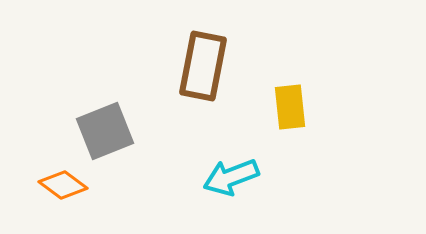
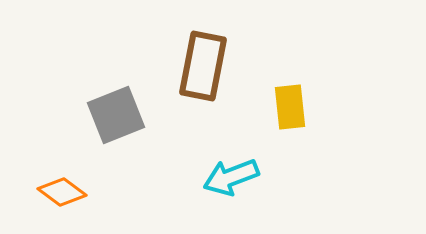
gray square: moved 11 px right, 16 px up
orange diamond: moved 1 px left, 7 px down
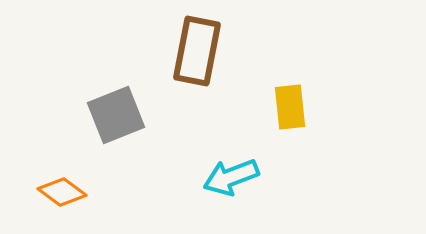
brown rectangle: moved 6 px left, 15 px up
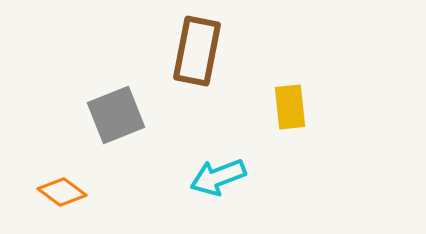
cyan arrow: moved 13 px left
